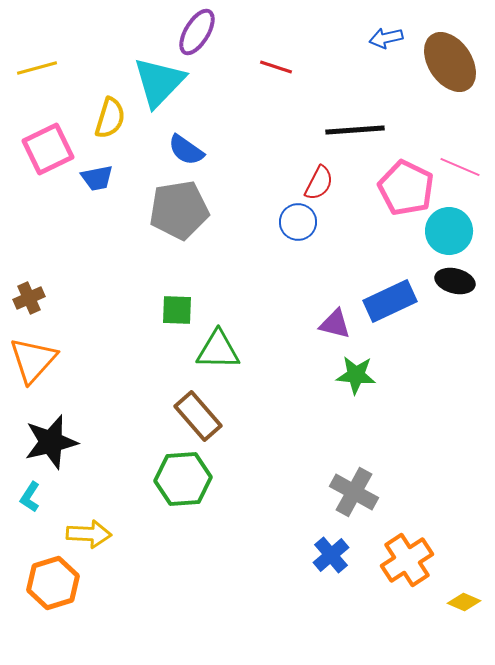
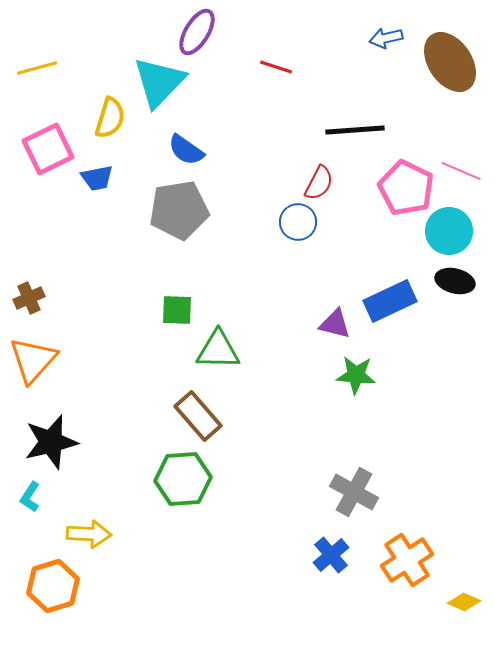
pink line: moved 1 px right, 4 px down
orange hexagon: moved 3 px down
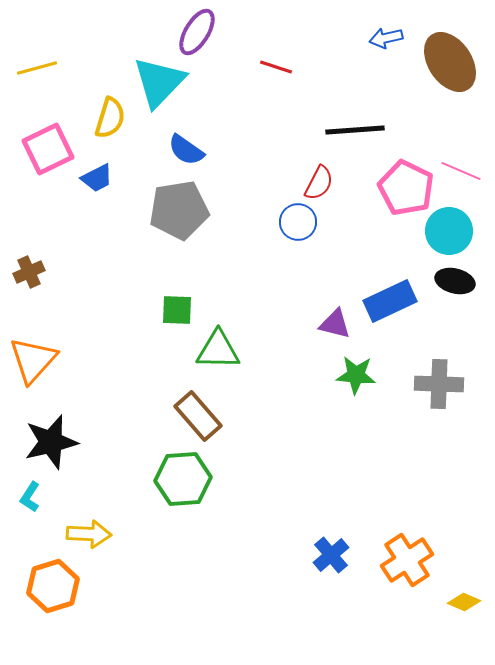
blue trapezoid: rotated 16 degrees counterclockwise
brown cross: moved 26 px up
gray cross: moved 85 px right, 108 px up; rotated 27 degrees counterclockwise
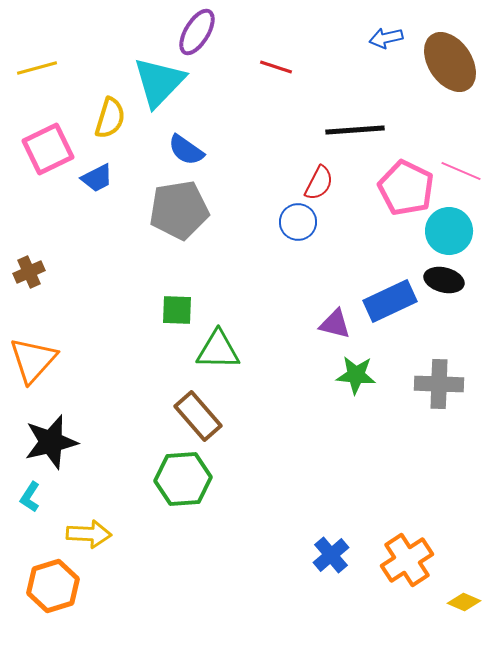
black ellipse: moved 11 px left, 1 px up
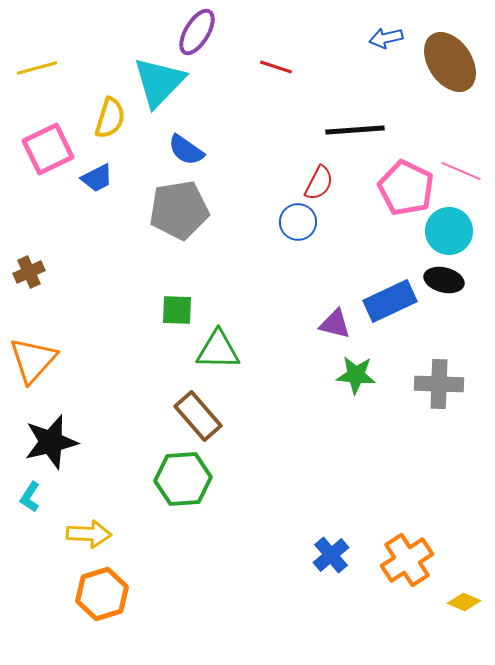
orange hexagon: moved 49 px right, 8 px down
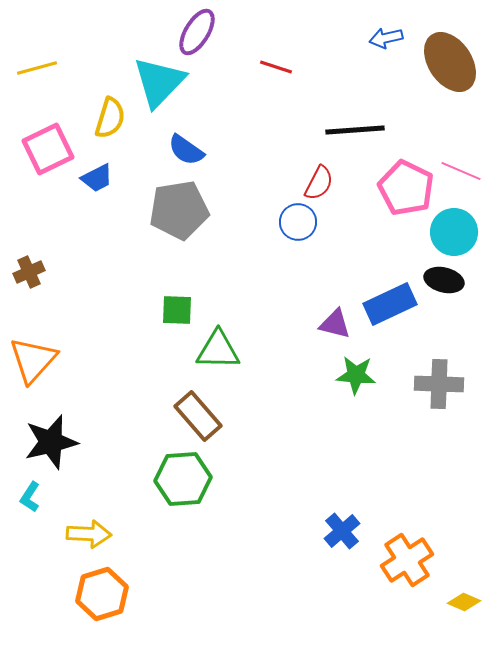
cyan circle: moved 5 px right, 1 px down
blue rectangle: moved 3 px down
blue cross: moved 11 px right, 24 px up
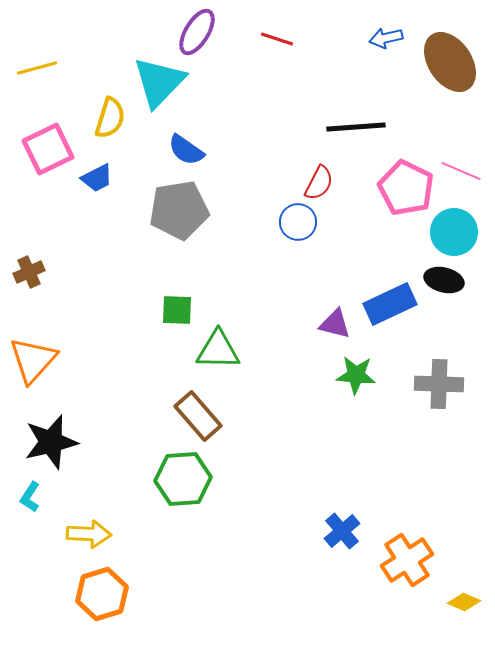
red line: moved 1 px right, 28 px up
black line: moved 1 px right, 3 px up
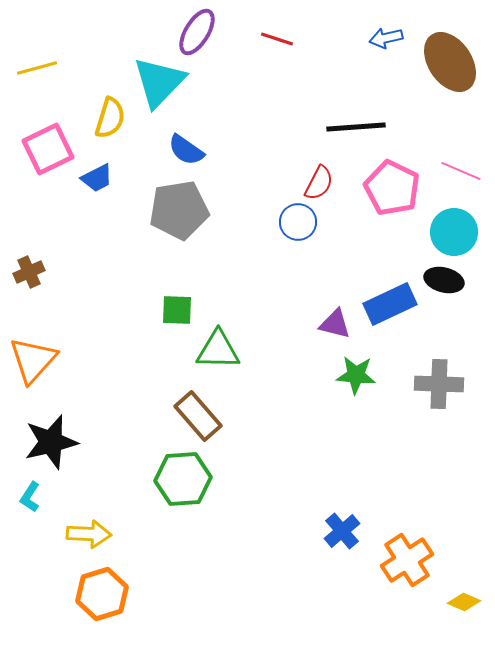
pink pentagon: moved 14 px left
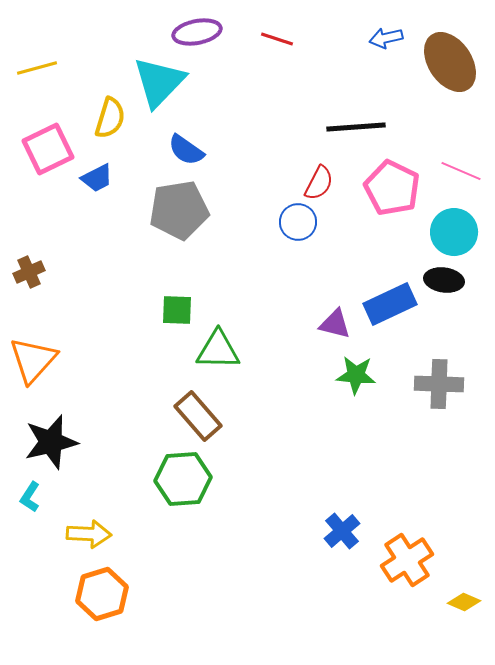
purple ellipse: rotated 48 degrees clockwise
black ellipse: rotated 6 degrees counterclockwise
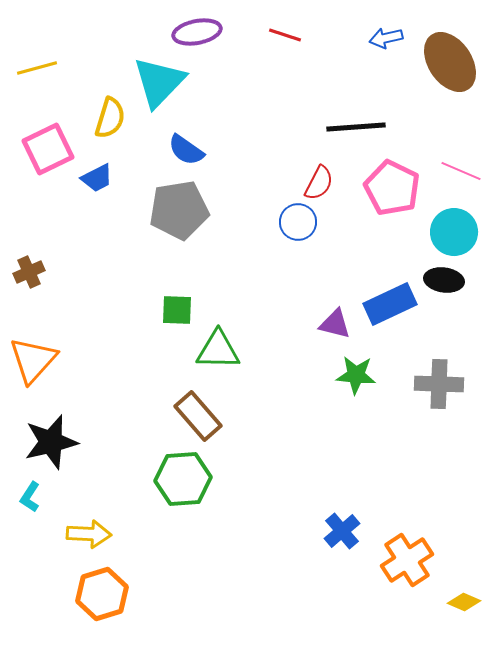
red line: moved 8 px right, 4 px up
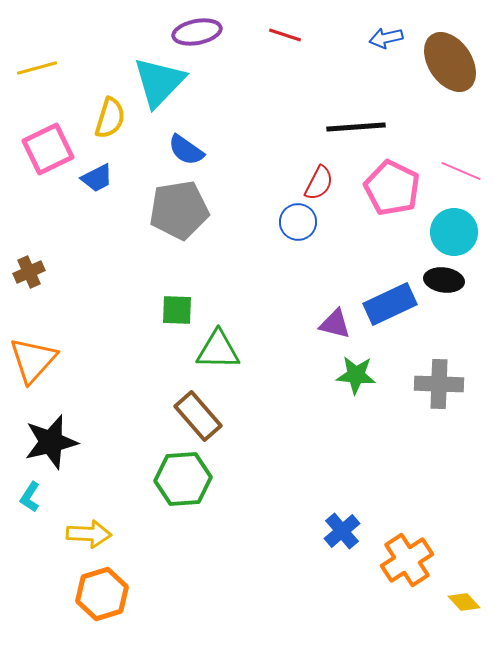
yellow diamond: rotated 24 degrees clockwise
